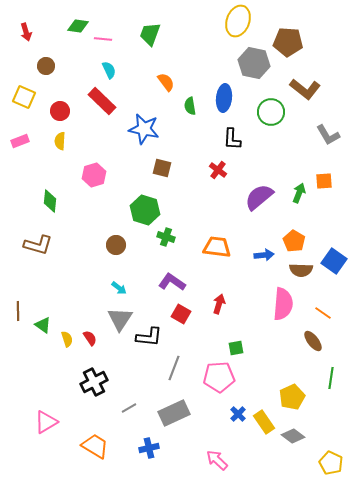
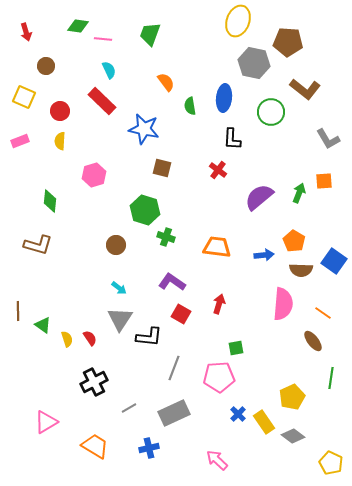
gray L-shape at (328, 135): moved 4 px down
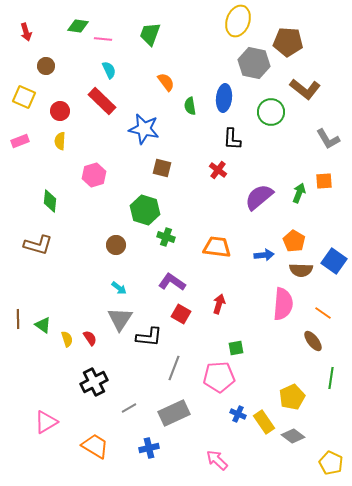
brown line at (18, 311): moved 8 px down
blue cross at (238, 414): rotated 21 degrees counterclockwise
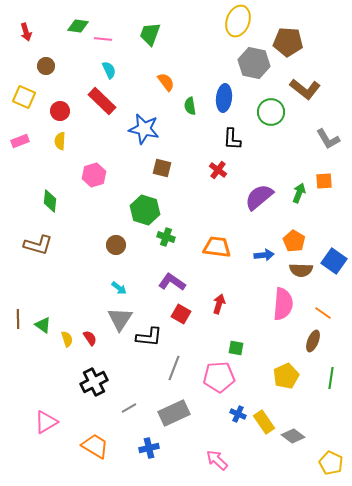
brown ellipse at (313, 341): rotated 60 degrees clockwise
green square at (236, 348): rotated 21 degrees clockwise
yellow pentagon at (292, 397): moved 6 px left, 21 px up
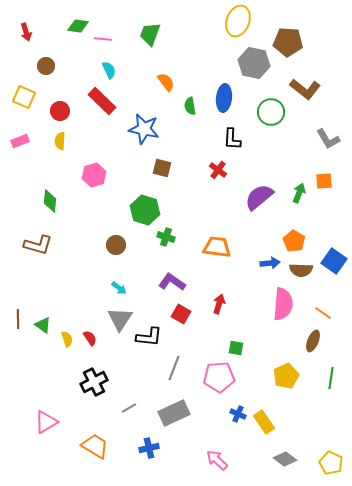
blue arrow at (264, 255): moved 6 px right, 8 px down
gray diamond at (293, 436): moved 8 px left, 23 px down
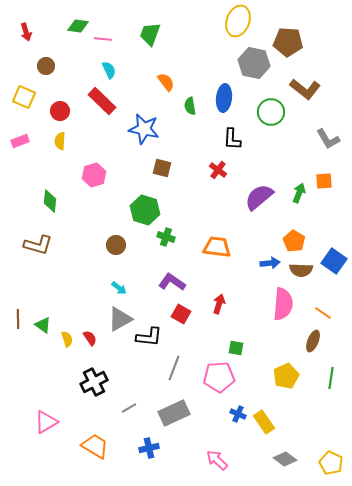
gray triangle at (120, 319): rotated 28 degrees clockwise
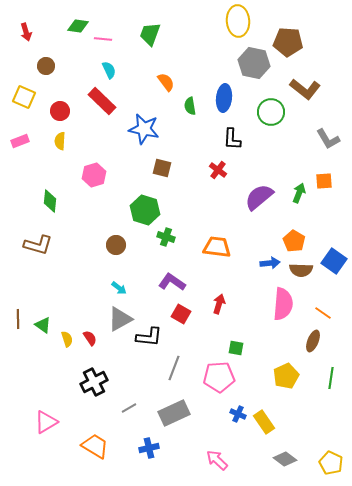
yellow ellipse at (238, 21): rotated 24 degrees counterclockwise
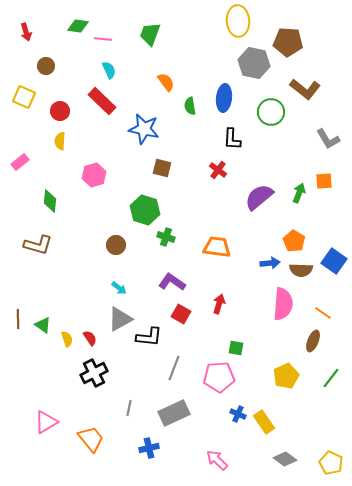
pink rectangle at (20, 141): moved 21 px down; rotated 18 degrees counterclockwise
green line at (331, 378): rotated 30 degrees clockwise
black cross at (94, 382): moved 9 px up
gray line at (129, 408): rotated 49 degrees counterclockwise
orange trapezoid at (95, 446): moved 4 px left, 7 px up; rotated 20 degrees clockwise
